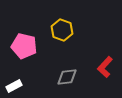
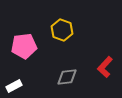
pink pentagon: rotated 20 degrees counterclockwise
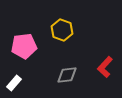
gray diamond: moved 2 px up
white rectangle: moved 3 px up; rotated 21 degrees counterclockwise
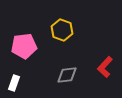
white rectangle: rotated 21 degrees counterclockwise
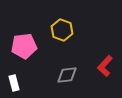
red L-shape: moved 1 px up
white rectangle: rotated 35 degrees counterclockwise
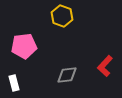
yellow hexagon: moved 14 px up
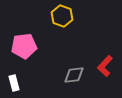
gray diamond: moved 7 px right
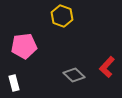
red L-shape: moved 2 px right, 1 px down
gray diamond: rotated 50 degrees clockwise
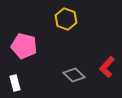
yellow hexagon: moved 4 px right, 3 px down
pink pentagon: rotated 20 degrees clockwise
white rectangle: moved 1 px right
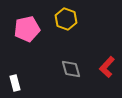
pink pentagon: moved 3 px right, 17 px up; rotated 25 degrees counterclockwise
gray diamond: moved 3 px left, 6 px up; rotated 30 degrees clockwise
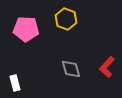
pink pentagon: moved 1 px left; rotated 15 degrees clockwise
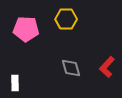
yellow hexagon: rotated 20 degrees counterclockwise
gray diamond: moved 1 px up
white rectangle: rotated 14 degrees clockwise
